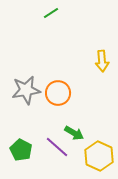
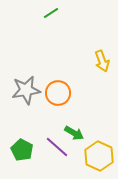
yellow arrow: rotated 15 degrees counterclockwise
green pentagon: moved 1 px right
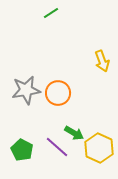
yellow hexagon: moved 8 px up
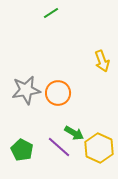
purple line: moved 2 px right
